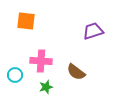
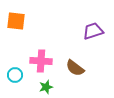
orange square: moved 10 px left
brown semicircle: moved 1 px left, 4 px up
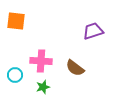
green star: moved 3 px left
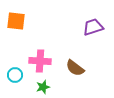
purple trapezoid: moved 4 px up
pink cross: moved 1 px left
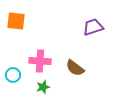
cyan circle: moved 2 px left
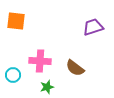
green star: moved 4 px right
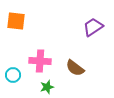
purple trapezoid: rotated 15 degrees counterclockwise
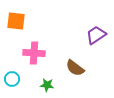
purple trapezoid: moved 3 px right, 8 px down
pink cross: moved 6 px left, 8 px up
cyan circle: moved 1 px left, 4 px down
green star: moved 2 px up; rotated 24 degrees clockwise
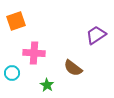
orange square: rotated 24 degrees counterclockwise
brown semicircle: moved 2 px left
cyan circle: moved 6 px up
green star: rotated 24 degrees clockwise
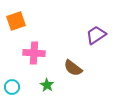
cyan circle: moved 14 px down
